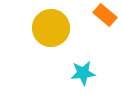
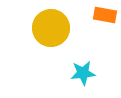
orange rectangle: rotated 30 degrees counterclockwise
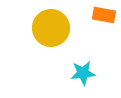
orange rectangle: moved 1 px left
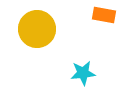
yellow circle: moved 14 px left, 1 px down
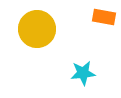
orange rectangle: moved 2 px down
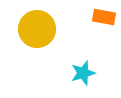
cyan star: rotated 10 degrees counterclockwise
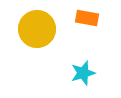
orange rectangle: moved 17 px left, 1 px down
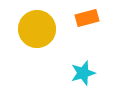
orange rectangle: rotated 25 degrees counterclockwise
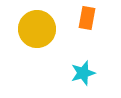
orange rectangle: rotated 65 degrees counterclockwise
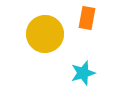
yellow circle: moved 8 px right, 5 px down
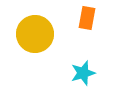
yellow circle: moved 10 px left
